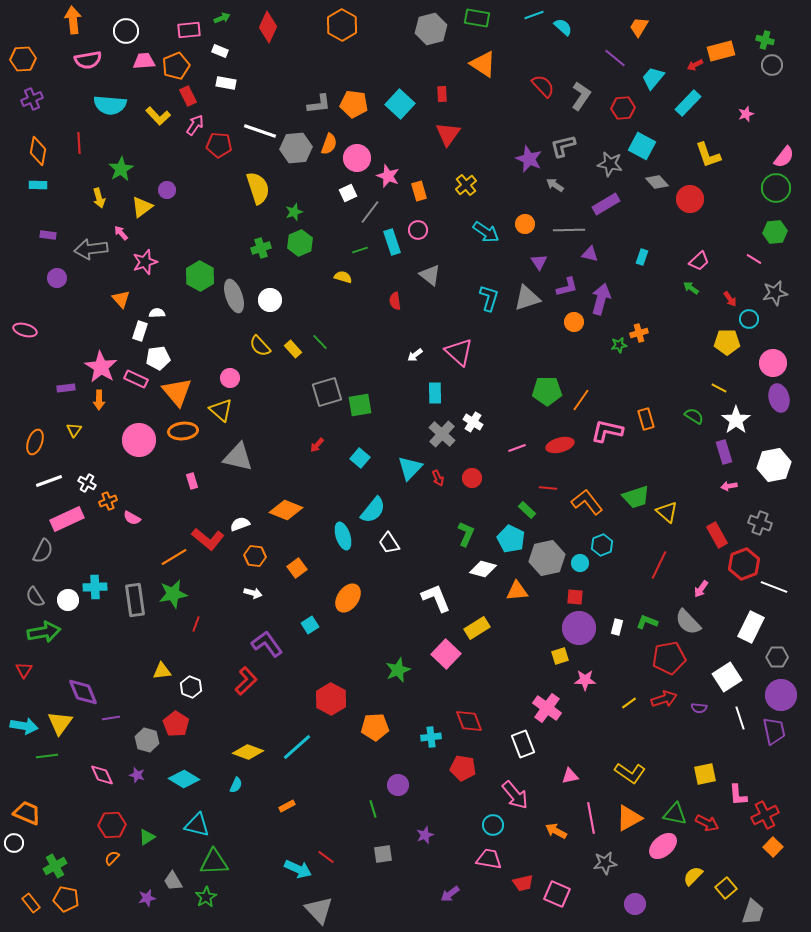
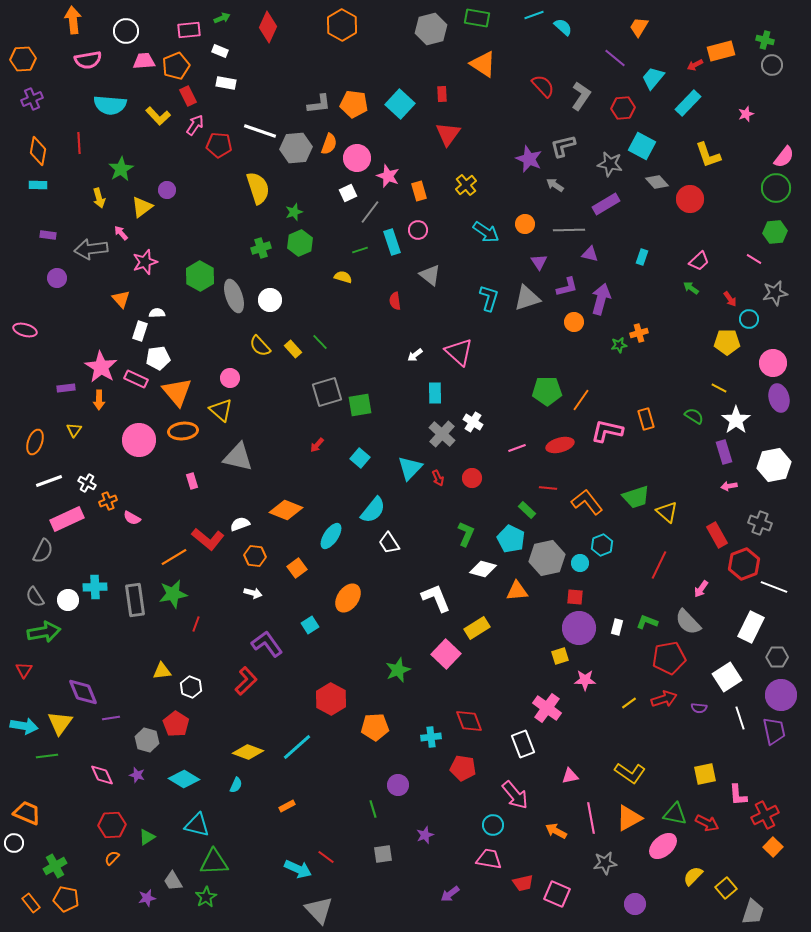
cyan ellipse at (343, 536): moved 12 px left; rotated 52 degrees clockwise
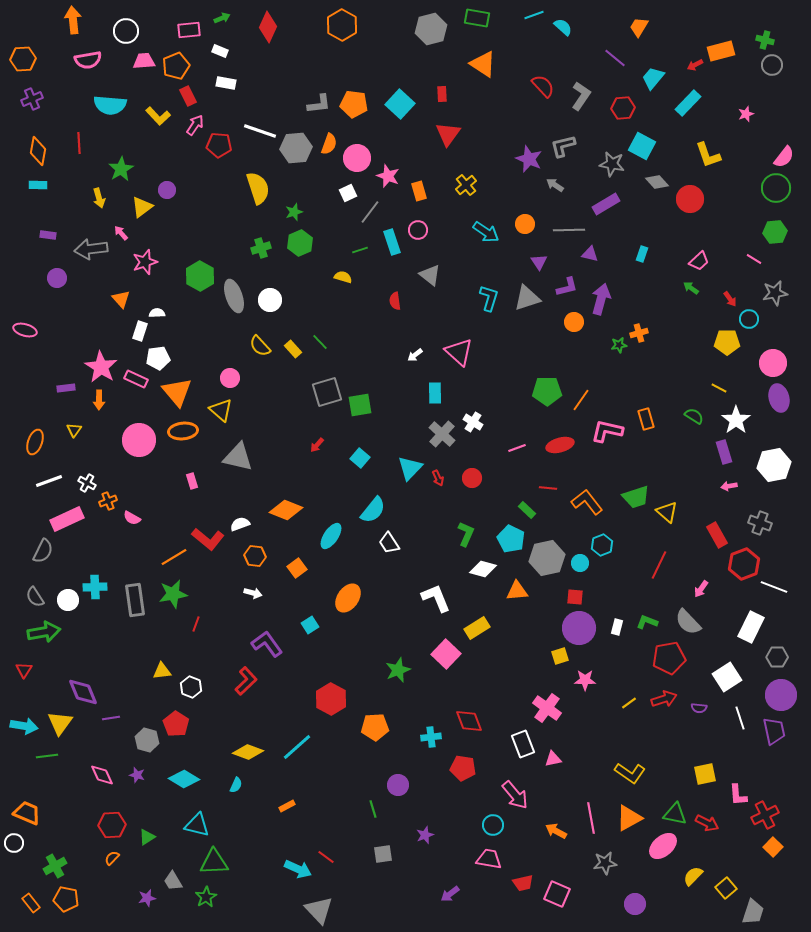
gray star at (610, 164): moved 2 px right
cyan rectangle at (642, 257): moved 3 px up
pink triangle at (570, 776): moved 17 px left, 17 px up
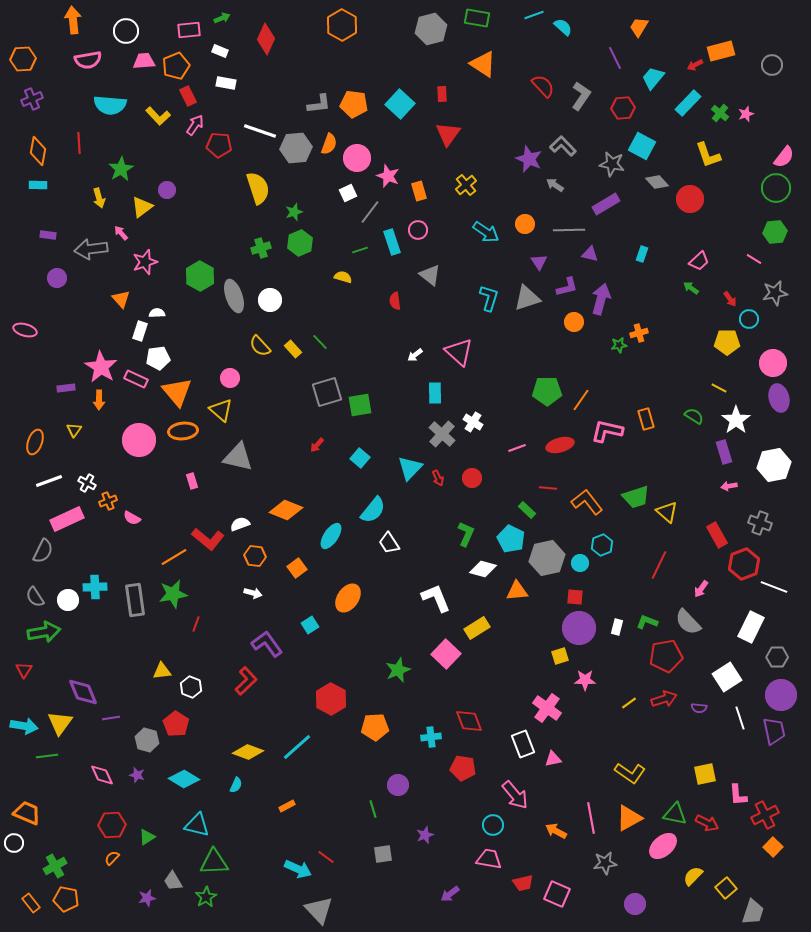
red diamond at (268, 27): moved 2 px left, 12 px down
green cross at (765, 40): moved 45 px left, 73 px down; rotated 24 degrees clockwise
purple line at (615, 58): rotated 25 degrees clockwise
gray L-shape at (563, 146): rotated 60 degrees clockwise
red pentagon at (669, 658): moved 3 px left, 2 px up
